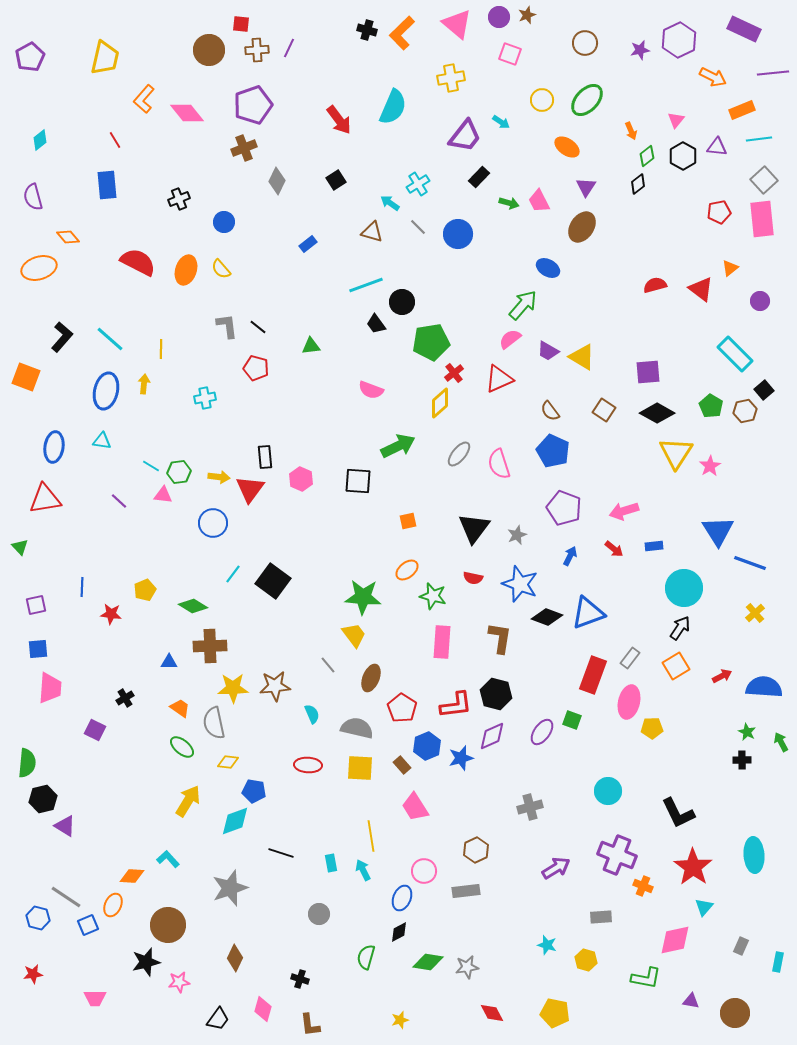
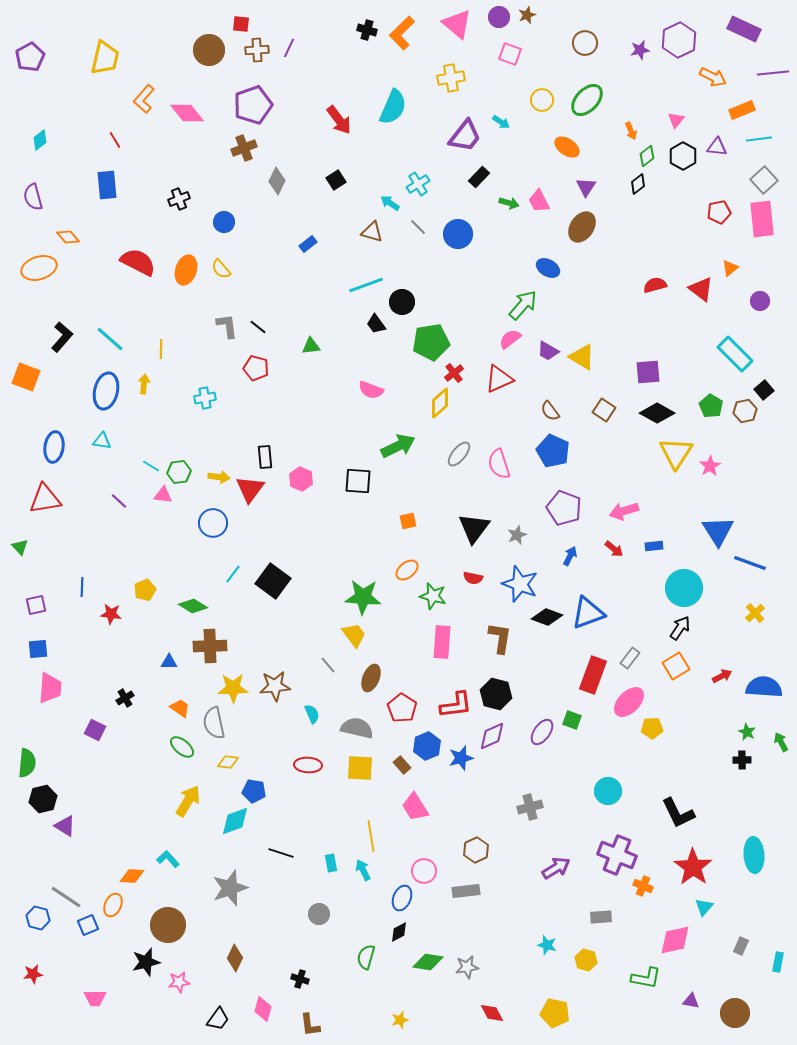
pink ellipse at (629, 702): rotated 32 degrees clockwise
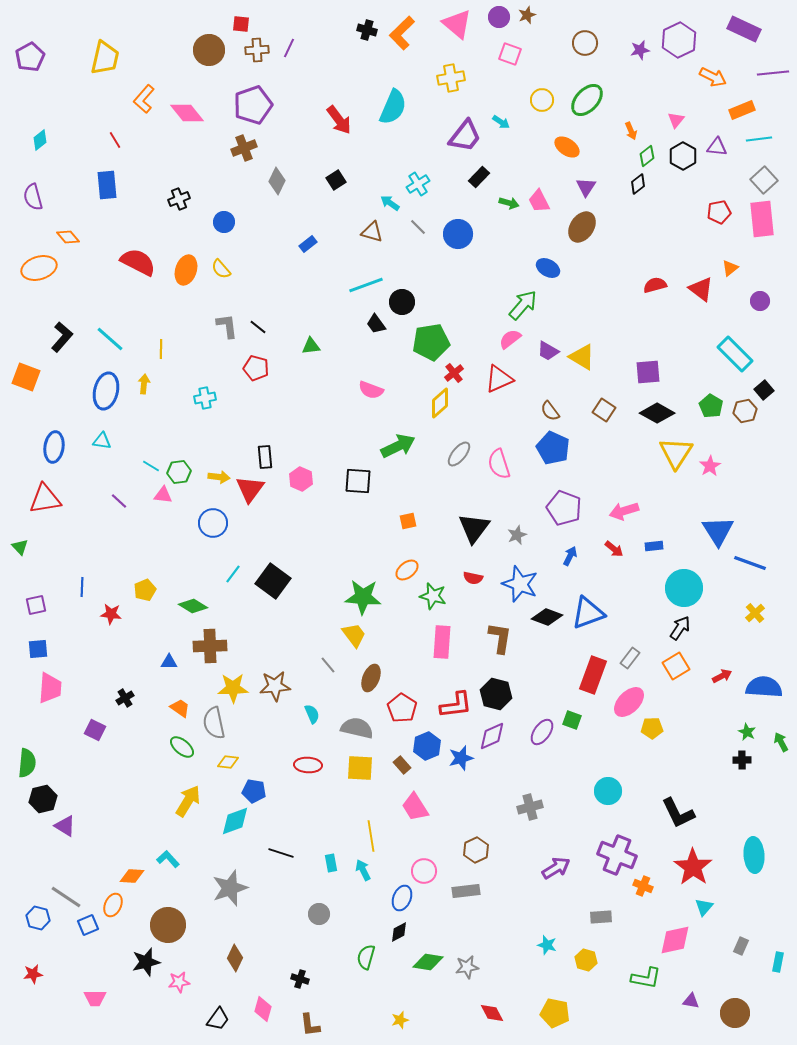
blue pentagon at (553, 451): moved 3 px up
